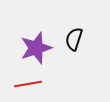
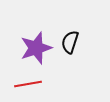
black semicircle: moved 4 px left, 3 px down
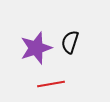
red line: moved 23 px right
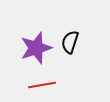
red line: moved 9 px left, 1 px down
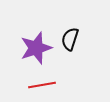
black semicircle: moved 3 px up
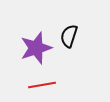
black semicircle: moved 1 px left, 3 px up
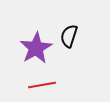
purple star: rotated 12 degrees counterclockwise
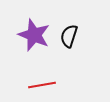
purple star: moved 2 px left, 13 px up; rotated 20 degrees counterclockwise
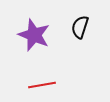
black semicircle: moved 11 px right, 9 px up
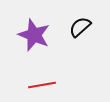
black semicircle: rotated 30 degrees clockwise
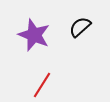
red line: rotated 48 degrees counterclockwise
